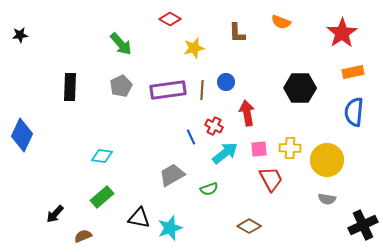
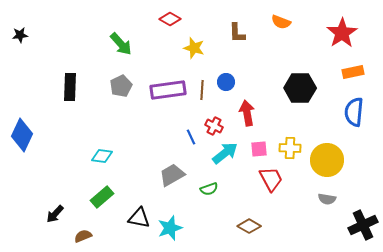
yellow star: rotated 30 degrees clockwise
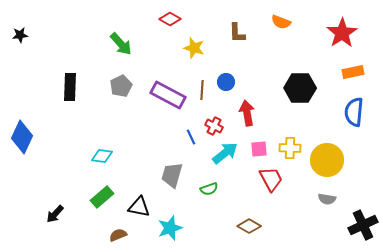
purple rectangle: moved 5 px down; rotated 36 degrees clockwise
blue diamond: moved 2 px down
gray trapezoid: rotated 44 degrees counterclockwise
black triangle: moved 11 px up
brown semicircle: moved 35 px right, 1 px up
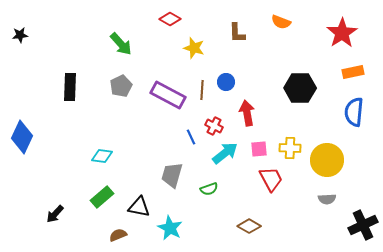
gray semicircle: rotated 12 degrees counterclockwise
cyan star: rotated 25 degrees counterclockwise
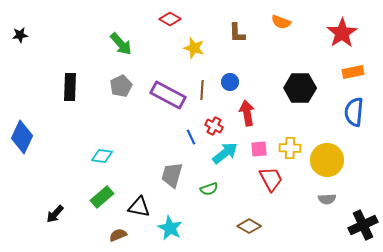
blue circle: moved 4 px right
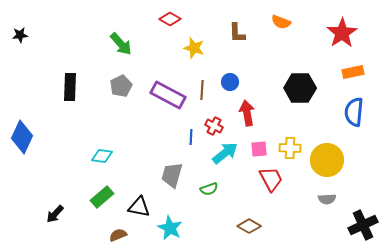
blue line: rotated 28 degrees clockwise
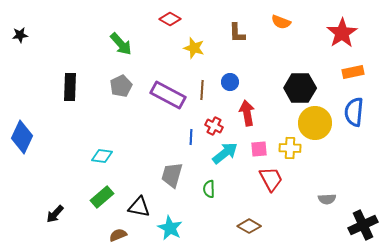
yellow circle: moved 12 px left, 37 px up
green semicircle: rotated 108 degrees clockwise
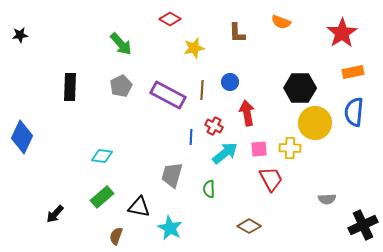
yellow star: rotated 30 degrees counterclockwise
brown semicircle: moved 2 px left, 1 px down; rotated 48 degrees counterclockwise
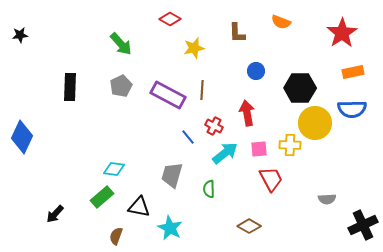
blue circle: moved 26 px right, 11 px up
blue semicircle: moved 2 px left, 3 px up; rotated 96 degrees counterclockwise
blue line: moved 3 px left; rotated 42 degrees counterclockwise
yellow cross: moved 3 px up
cyan diamond: moved 12 px right, 13 px down
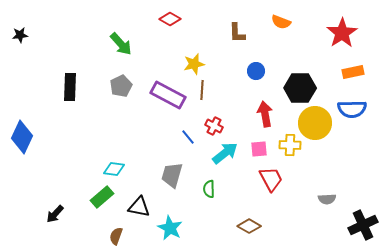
yellow star: moved 16 px down
red arrow: moved 18 px right, 1 px down
